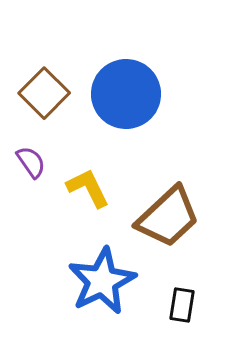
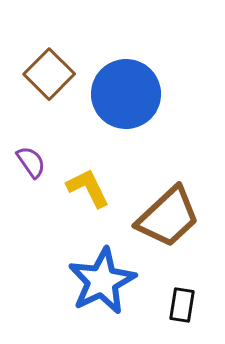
brown square: moved 5 px right, 19 px up
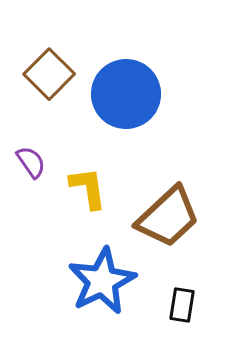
yellow L-shape: rotated 18 degrees clockwise
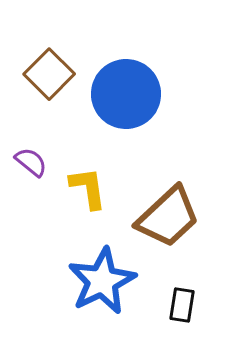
purple semicircle: rotated 16 degrees counterclockwise
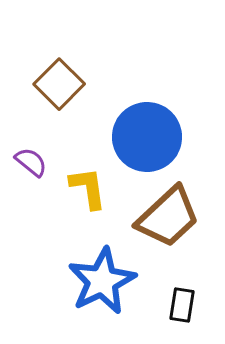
brown square: moved 10 px right, 10 px down
blue circle: moved 21 px right, 43 px down
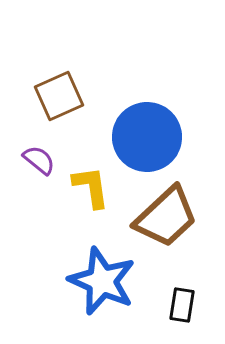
brown square: moved 12 px down; rotated 21 degrees clockwise
purple semicircle: moved 8 px right, 2 px up
yellow L-shape: moved 3 px right, 1 px up
brown trapezoid: moved 2 px left
blue star: rotated 22 degrees counterclockwise
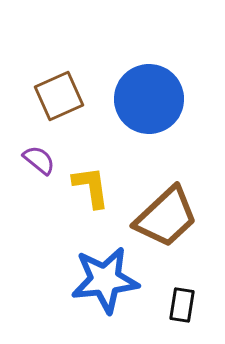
blue circle: moved 2 px right, 38 px up
blue star: moved 3 px right, 1 px up; rotated 30 degrees counterclockwise
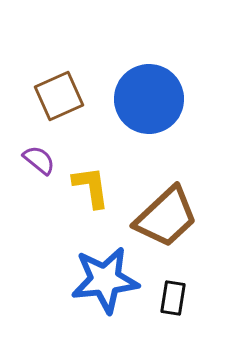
black rectangle: moved 9 px left, 7 px up
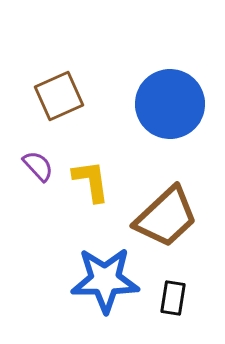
blue circle: moved 21 px right, 5 px down
purple semicircle: moved 1 px left, 6 px down; rotated 8 degrees clockwise
yellow L-shape: moved 6 px up
blue star: rotated 6 degrees clockwise
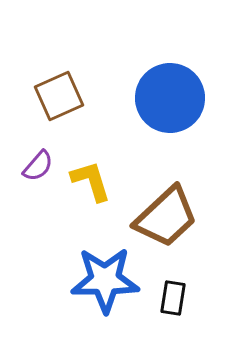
blue circle: moved 6 px up
purple semicircle: rotated 84 degrees clockwise
yellow L-shape: rotated 9 degrees counterclockwise
